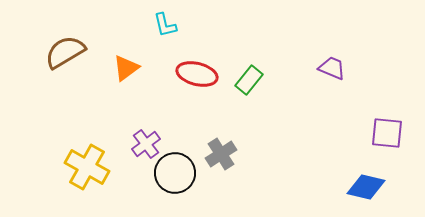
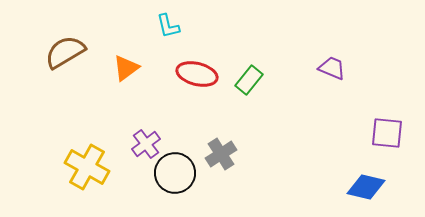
cyan L-shape: moved 3 px right, 1 px down
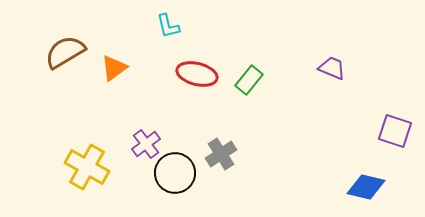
orange triangle: moved 12 px left
purple square: moved 8 px right, 2 px up; rotated 12 degrees clockwise
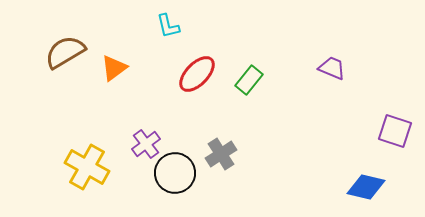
red ellipse: rotated 60 degrees counterclockwise
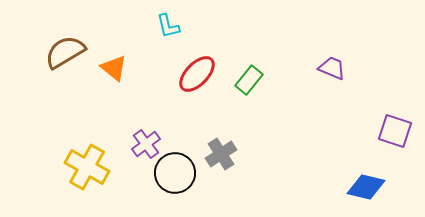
orange triangle: rotated 44 degrees counterclockwise
